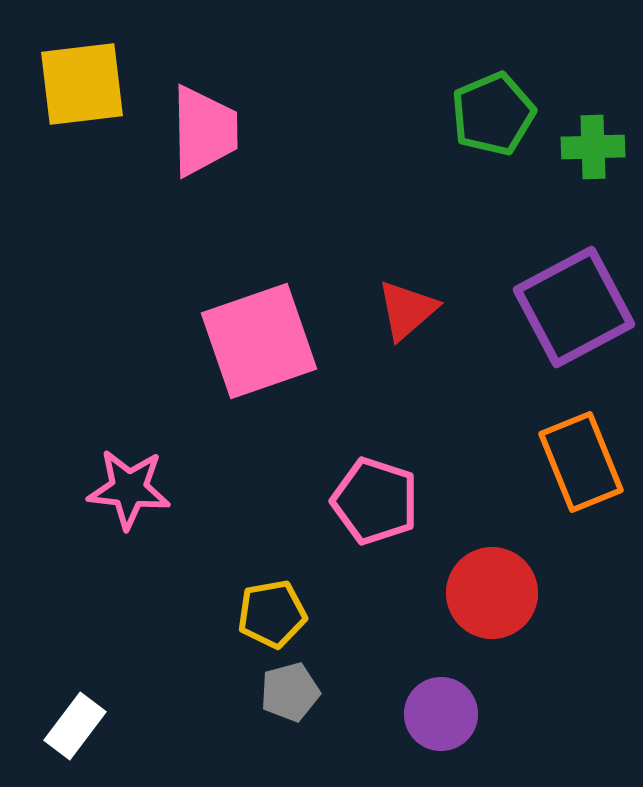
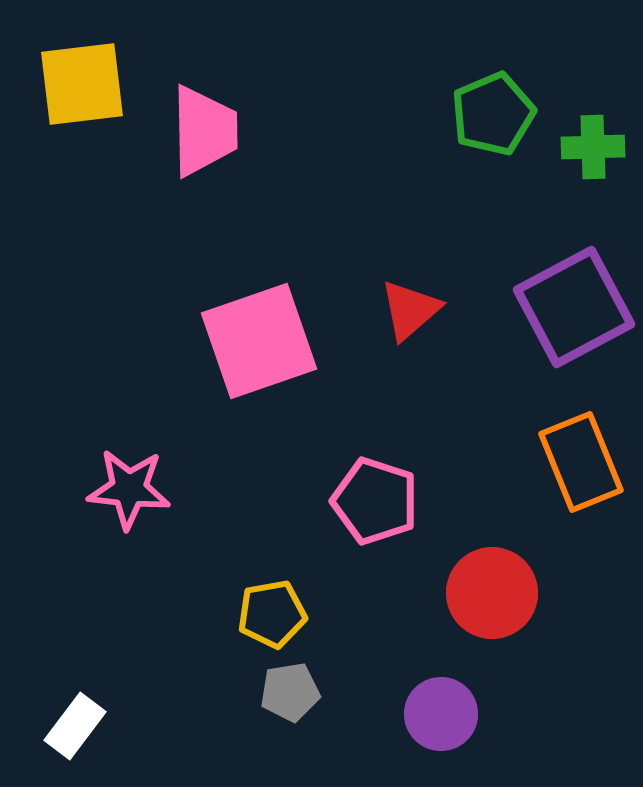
red triangle: moved 3 px right
gray pentagon: rotated 6 degrees clockwise
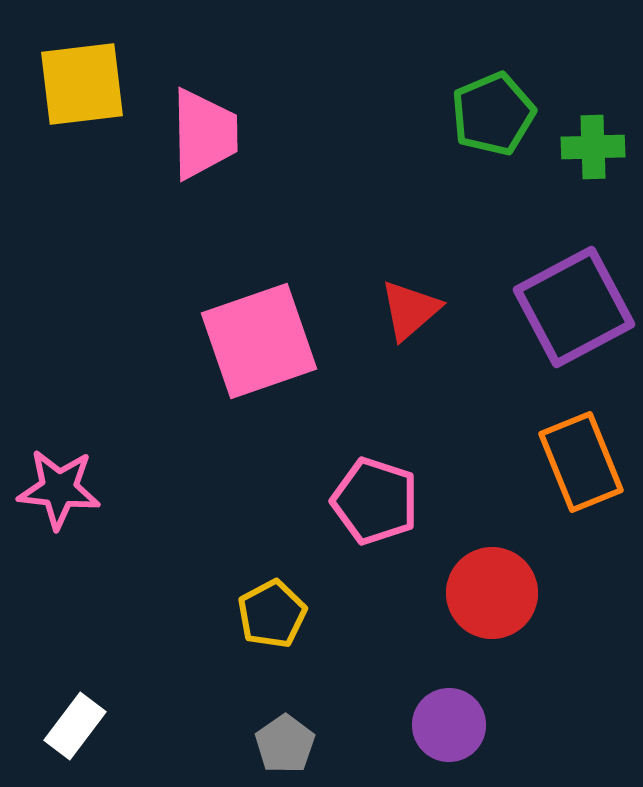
pink trapezoid: moved 3 px down
pink star: moved 70 px left
yellow pentagon: rotated 18 degrees counterclockwise
gray pentagon: moved 5 px left, 52 px down; rotated 26 degrees counterclockwise
purple circle: moved 8 px right, 11 px down
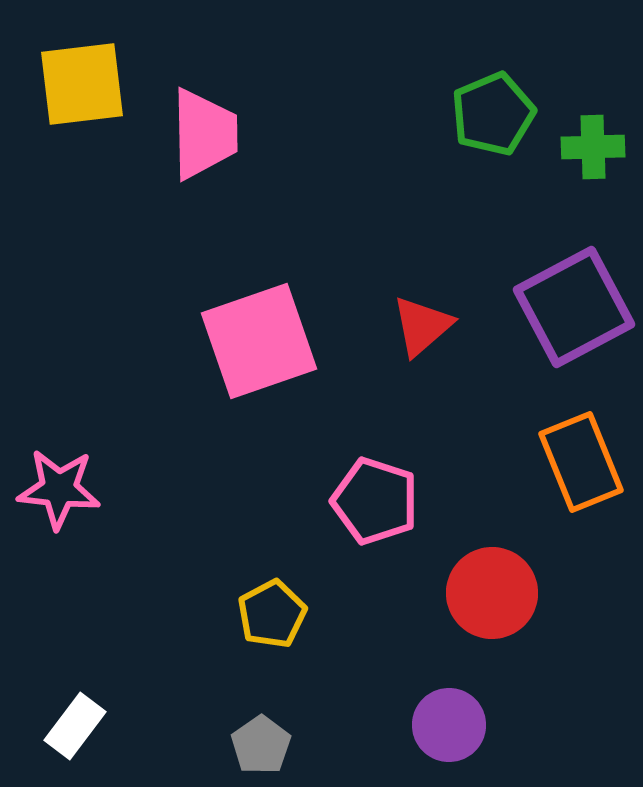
red triangle: moved 12 px right, 16 px down
gray pentagon: moved 24 px left, 1 px down
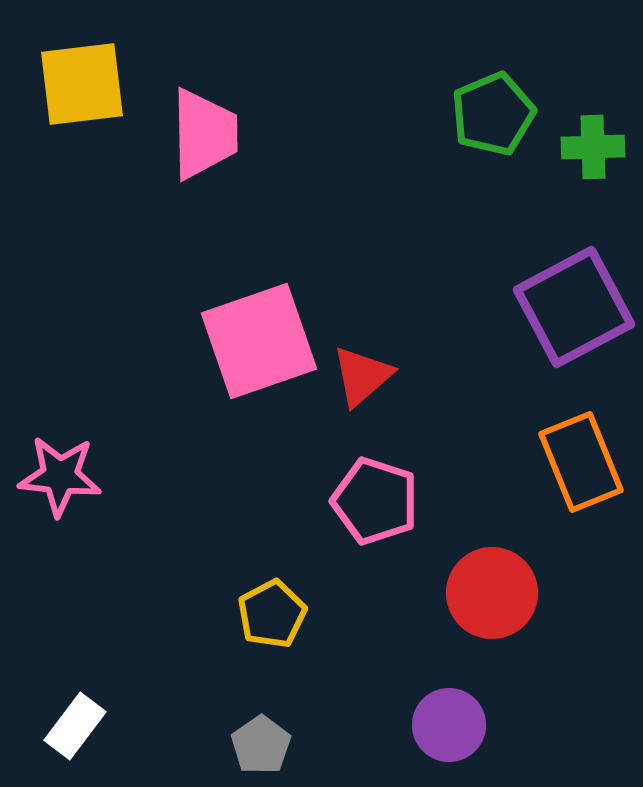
red triangle: moved 60 px left, 50 px down
pink star: moved 1 px right, 13 px up
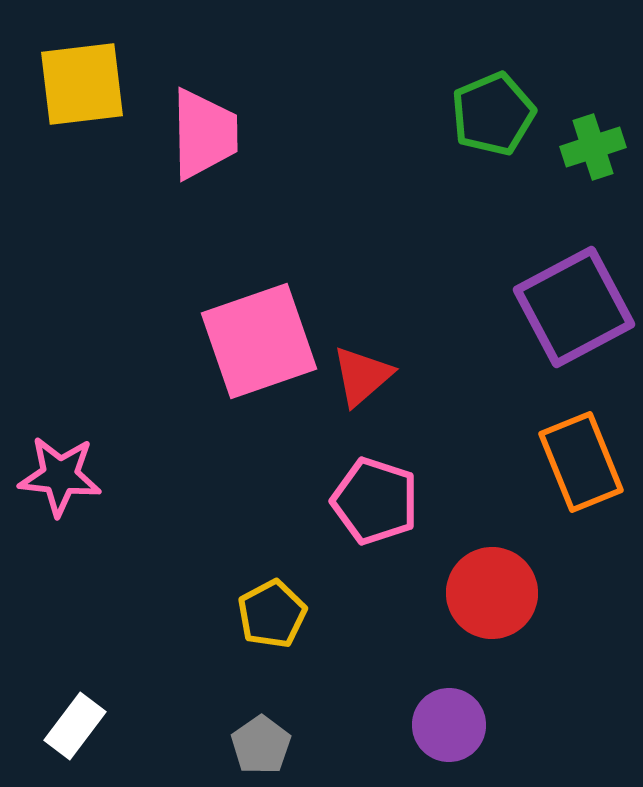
green cross: rotated 16 degrees counterclockwise
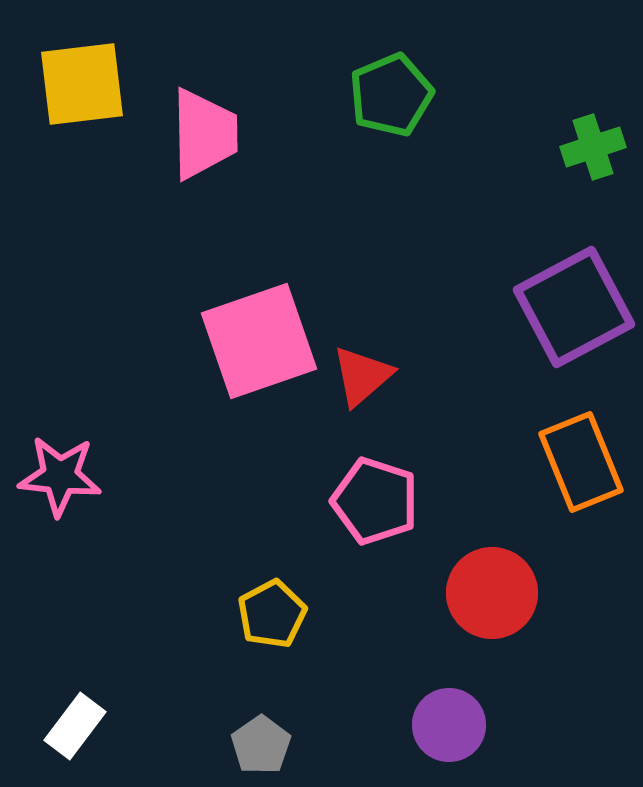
green pentagon: moved 102 px left, 19 px up
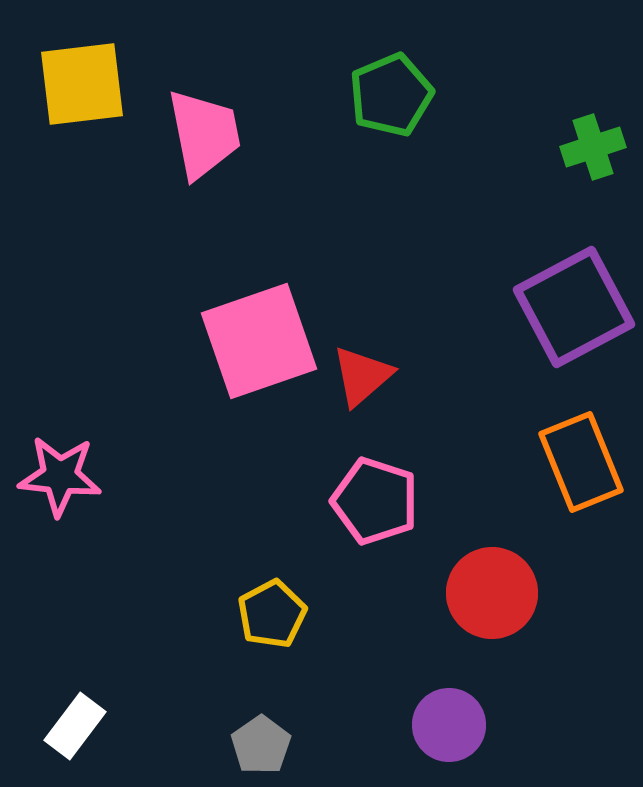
pink trapezoid: rotated 10 degrees counterclockwise
